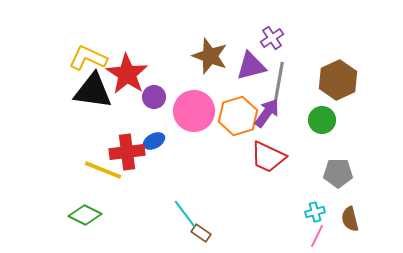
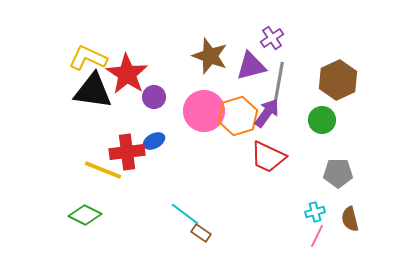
pink circle: moved 10 px right
cyan line: rotated 16 degrees counterclockwise
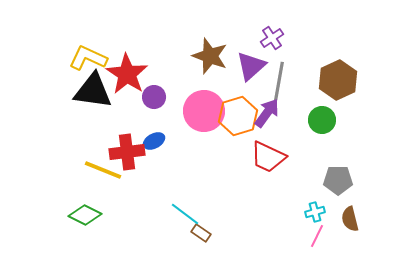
purple triangle: rotated 28 degrees counterclockwise
gray pentagon: moved 7 px down
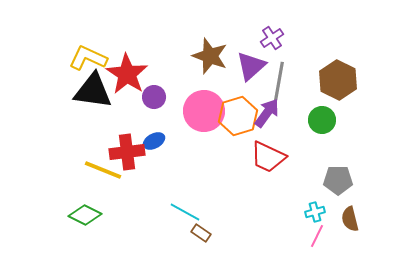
brown hexagon: rotated 9 degrees counterclockwise
cyan line: moved 2 px up; rotated 8 degrees counterclockwise
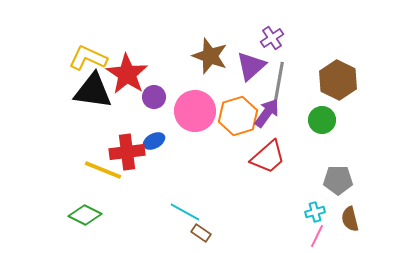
pink circle: moved 9 px left
red trapezoid: rotated 66 degrees counterclockwise
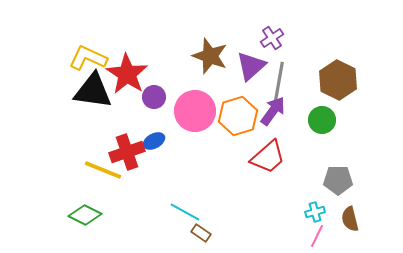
purple arrow: moved 6 px right, 2 px up
red cross: rotated 12 degrees counterclockwise
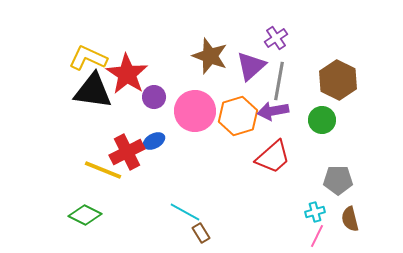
purple cross: moved 4 px right
purple arrow: rotated 136 degrees counterclockwise
red cross: rotated 8 degrees counterclockwise
red trapezoid: moved 5 px right
brown rectangle: rotated 24 degrees clockwise
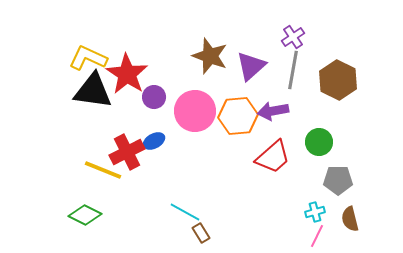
purple cross: moved 17 px right, 1 px up
gray line: moved 14 px right, 11 px up
orange hexagon: rotated 12 degrees clockwise
green circle: moved 3 px left, 22 px down
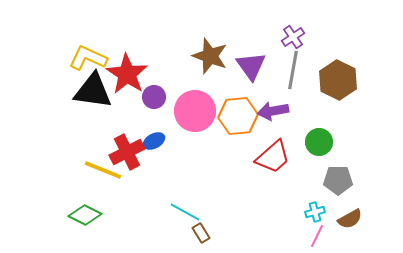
purple triangle: rotated 24 degrees counterclockwise
brown semicircle: rotated 105 degrees counterclockwise
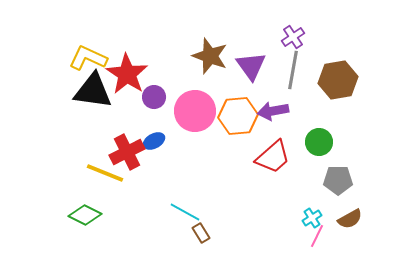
brown hexagon: rotated 24 degrees clockwise
yellow line: moved 2 px right, 3 px down
cyan cross: moved 3 px left, 6 px down; rotated 18 degrees counterclockwise
